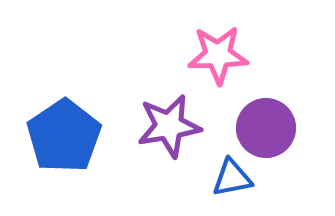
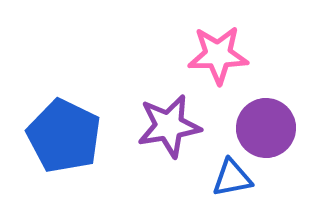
blue pentagon: rotated 12 degrees counterclockwise
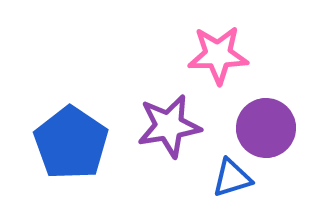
blue pentagon: moved 7 px right, 7 px down; rotated 8 degrees clockwise
blue triangle: rotated 6 degrees counterclockwise
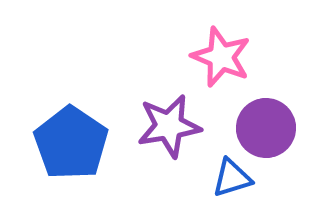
pink star: moved 3 px right, 2 px down; rotated 24 degrees clockwise
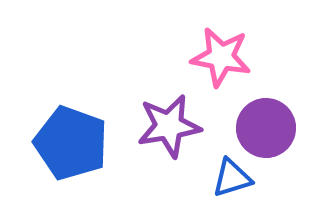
pink star: rotated 12 degrees counterclockwise
blue pentagon: rotated 14 degrees counterclockwise
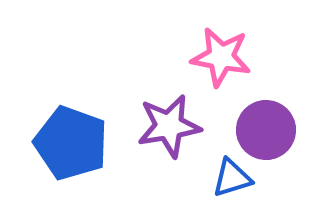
purple circle: moved 2 px down
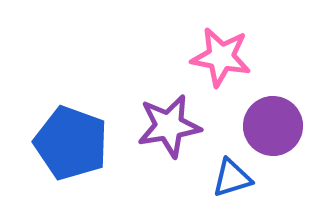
purple circle: moved 7 px right, 4 px up
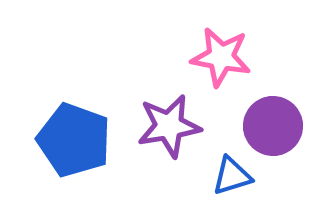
blue pentagon: moved 3 px right, 3 px up
blue triangle: moved 2 px up
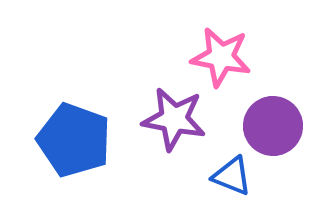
purple star: moved 5 px right, 7 px up; rotated 20 degrees clockwise
blue triangle: rotated 39 degrees clockwise
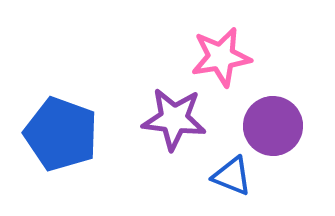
pink star: rotated 20 degrees counterclockwise
purple star: rotated 4 degrees counterclockwise
blue pentagon: moved 13 px left, 6 px up
